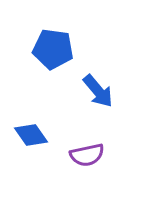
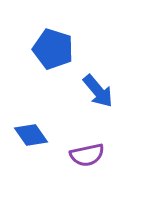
blue pentagon: rotated 9 degrees clockwise
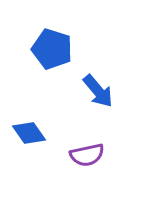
blue pentagon: moved 1 px left
blue diamond: moved 2 px left, 2 px up
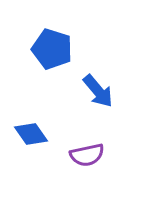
blue diamond: moved 2 px right, 1 px down
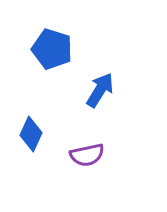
blue arrow: moved 2 px right, 1 px up; rotated 108 degrees counterclockwise
blue diamond: rotated 60 degrees clockwise
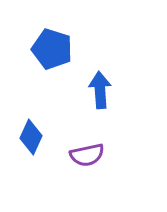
blue arrow: rotated 36 degrees counterclockwise
blue diamond: moved 3 px down
